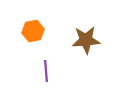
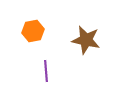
brown star: rotated 16 degrees clockwise
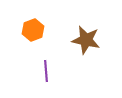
orange hexagon: moved 1 px up; rotated 10 degrees counterclockwise
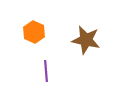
orange hexagon: moved 1 px right, 2 px down; rotated 15 degrees counterclockwise
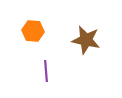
orange hexagon: moved 1 px left, 1 px up; rotated 20 degrees counterclockwise
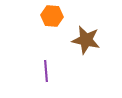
orange hexagon: moved 19 px right, 15 px up
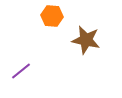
purple line: moved 25 px left; rotated 55 degrees clockwise
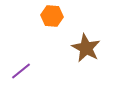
brown star: moved 8 px down; rotated 16 degrees clockwise
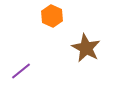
orange hexagon: rotated 20 degrees clockwise
